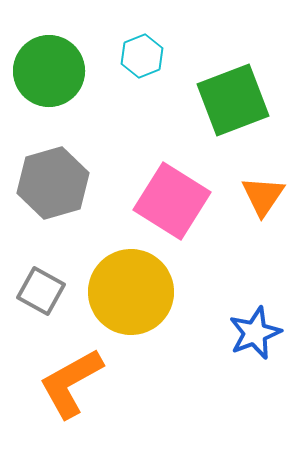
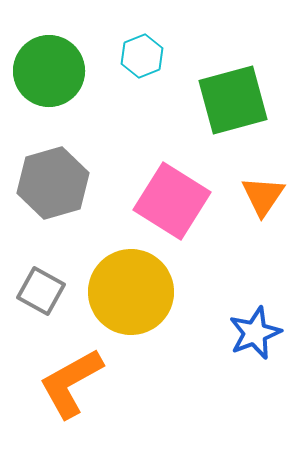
green square: rotated 6 degrees clockwise
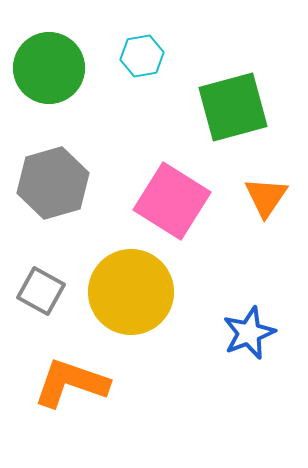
cyan hexagon: rotated 12 degrees clockwise
green circle: moved 3 px up
green square: moved 7 px down
orange triangle: moved 3 px right, 1 px down
blue star: moved 6 px left
orange L-shape: rotated 48 degrees clockwise
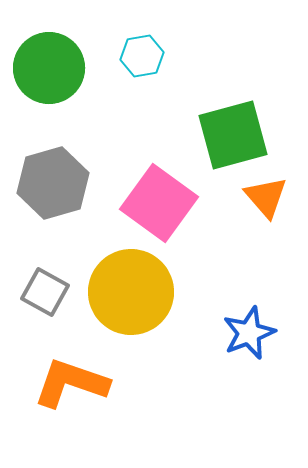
green square: moved 28 px down
orange triangle: rotated 15 degrees counterclockwise
pink square: moved 13 px left, 2 px down; rotated 4 degrees clockwise
gray square: moved 4 px right, 1 px down
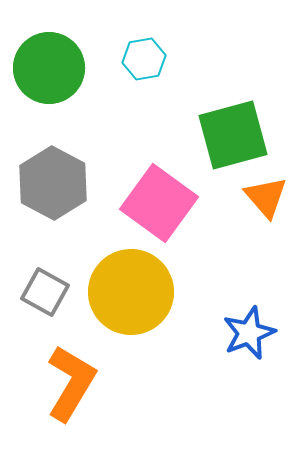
cyan hexagon: moved 2 px right, 3 px down
gray hexagon: rotated 16 degrees counterclockwise
orange L-shape: rotated 102 degrees clockwise
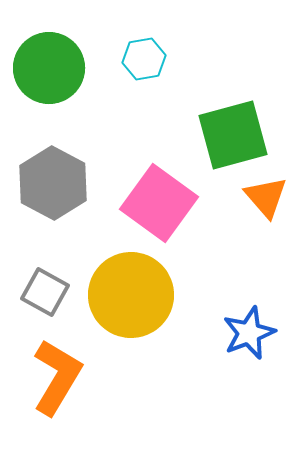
yellow circle: moved 3 px down
orange L-shape: moved 14 px left, 6 px up
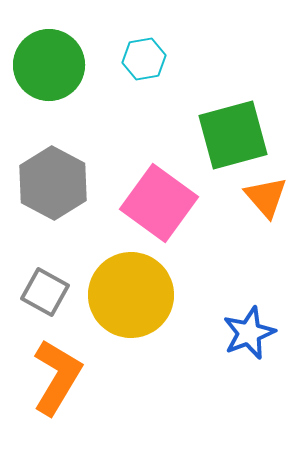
green circle: moved 3 px up
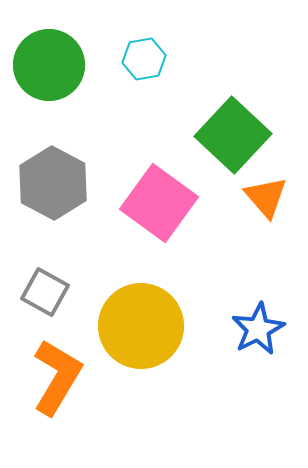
green square: rotated 32 degrees counterclockwise
yellow circle: moved 10 px right, 31 px down
blue star: moved 9 px right, 4 px up; rotated 6 degrees counterclockwise
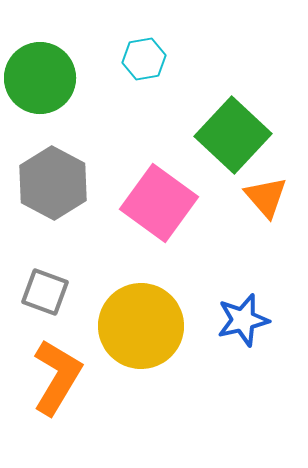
green circle: moved 9 px left, 13 px down
gray square: rotated 9 degrees counterclockwise
blue star: moved 15 px left, 9 px up; rotated 14 degrees clockwise
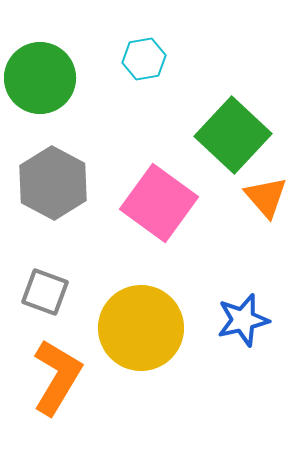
yellow circle: moved 2 px down
